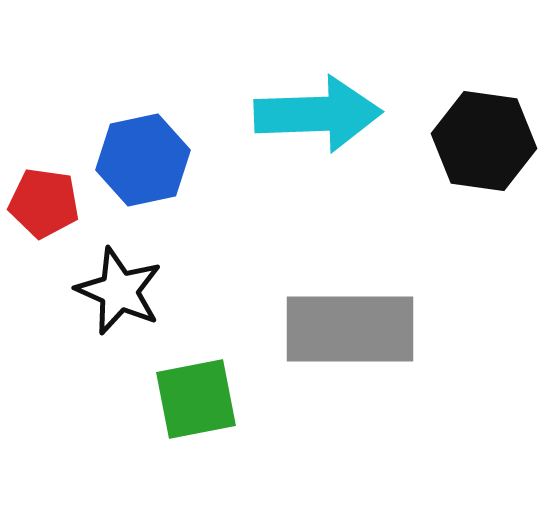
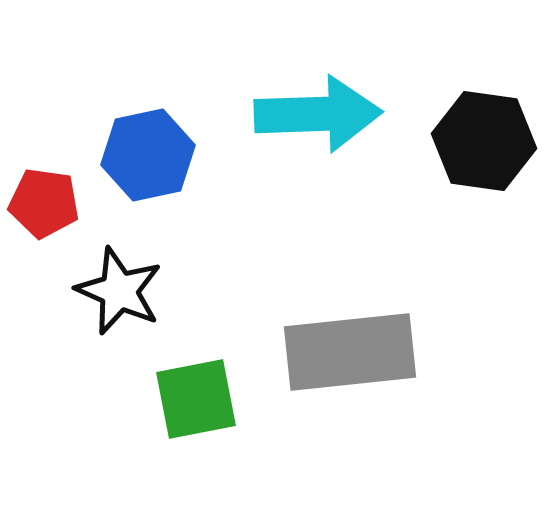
blue hexagon: moved 5 px right, 5 px up
gray rectangle: moved 23 px down; rotated 6 degrees counterclockwise
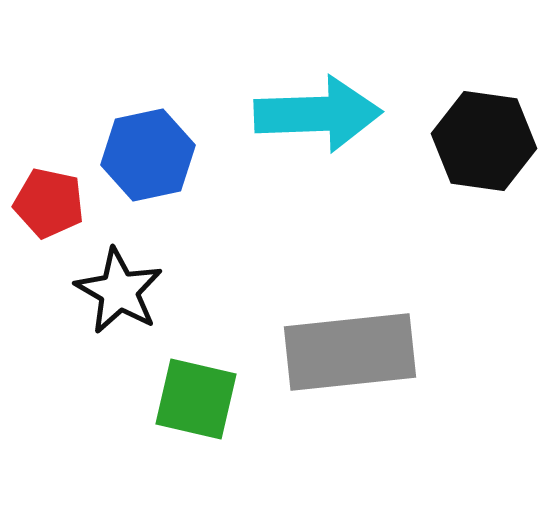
red pentagon: moved 5 px right; rotated 4 degrees clockwise
black star: rotated 6 degrees clockwise
green square: rotated 24 degrees clockwise
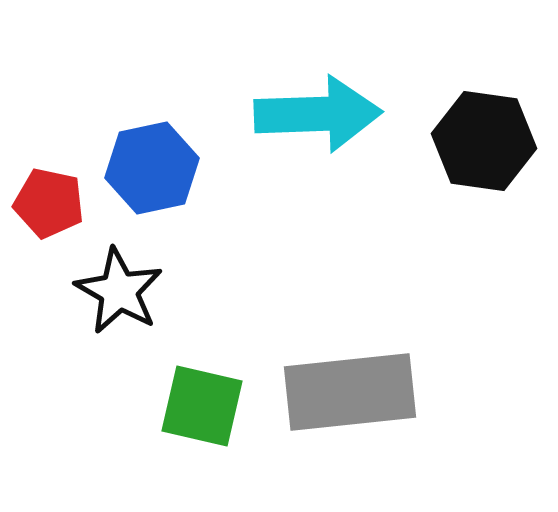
blue hexagon: moved 4 px right, 13 px down
gray rectangle: moved 40 px down
green square: moved 6 px right, 7 px down
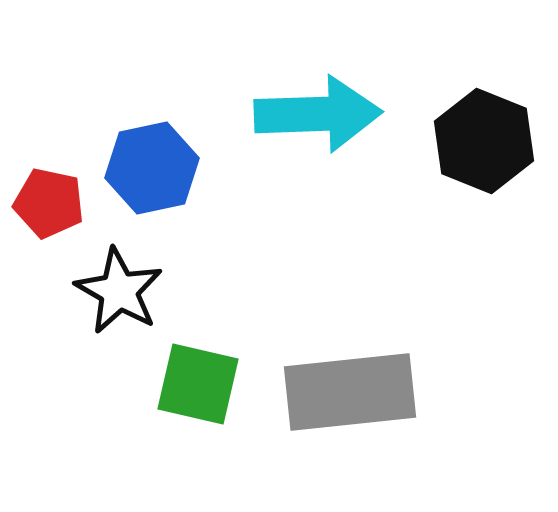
black hexagon: rotated 14 degrees clockwise
green square: moved 4 px left, 22 px up
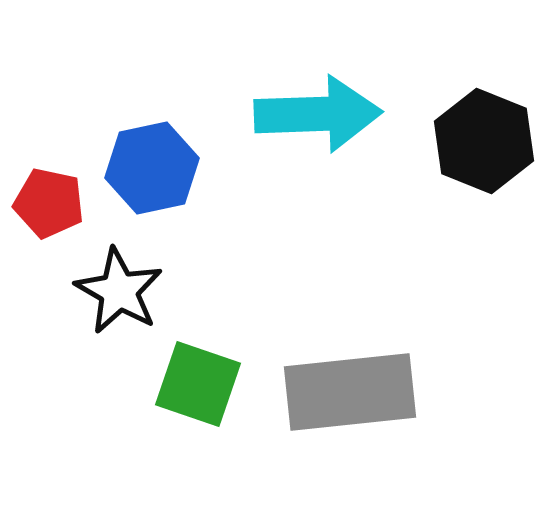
green square: rotated 6 degrees clockwise
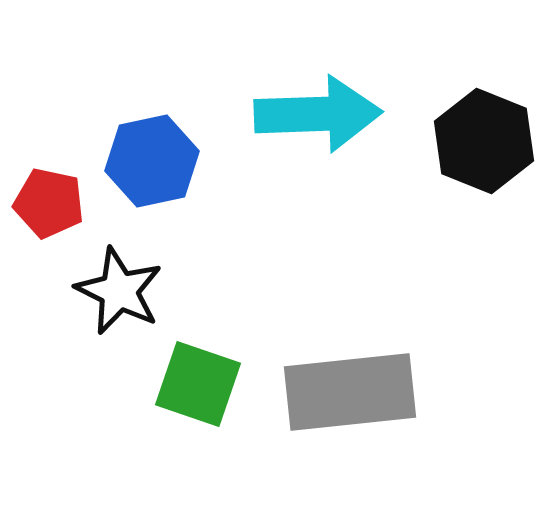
blue hexagon: moved 7 px up
black star: rotated 4 degrees counterclockwise
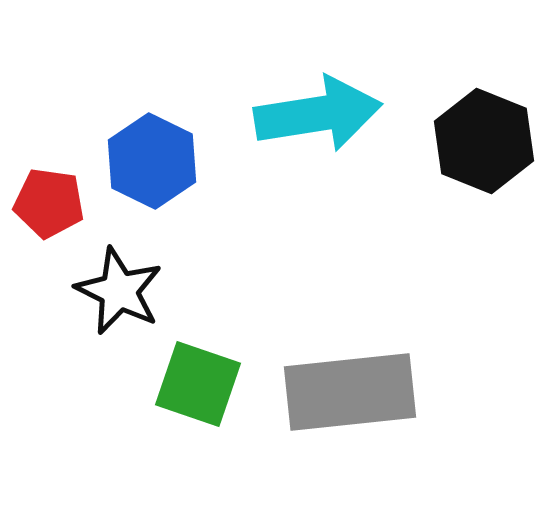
cyan arrow: rotated 7 degrees counterclockwise
blue hexagon: rotated 22 degrees counterclockwise
red pentagon: rotated 4 degrees counterclockwise
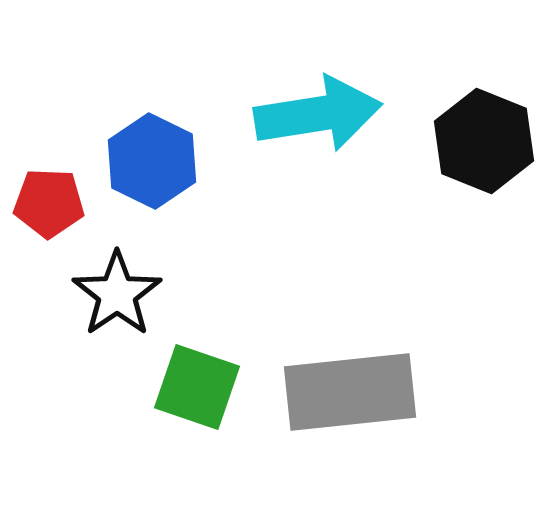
red pentagon: rotated 6 degrees counterclockwise
black star: moved 2 px left, 3 px down; rotated 12 degrees clockwise
green square: moved 1 px left, 3 px down
